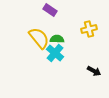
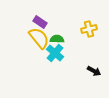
purple rectangle: moved 10 px left, 12 px down
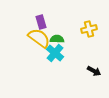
purple rectangle: moved 1 px right; rotated 40 degrees clockwise
yellow semicircle: rotated 15 degrees counterclockwise
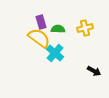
yellow cross: moved 4 px left, 1 px up
green semicircle: moved 1 px right, 10 px up
